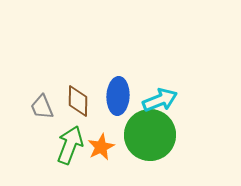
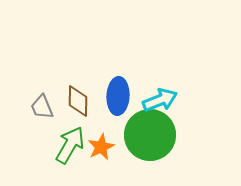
green arrow: rotated 9 degrees clockwise
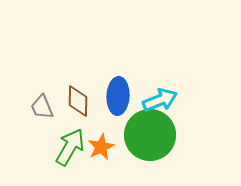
green arrow: moved 2 px down
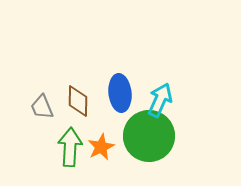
blue ellipse: moved 2 px right, 3 px up; rotated 9 degrees counterclockwise
cyan arrow: rotated 44 degrees counterclockwise
green circle: moved 1 px left, 1 px down
green arrow: rotated 27 degrees counterclockwise
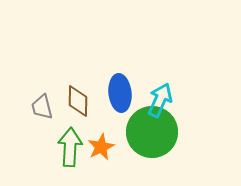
gray trapezoid: rotated 8 degrees clockwise
green circle: moved 3 px right, 4 px up
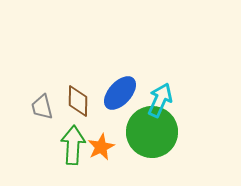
blue ellipse: rotated 48 degrees clockwise
green arrow: moved 3 px right, 2 px up
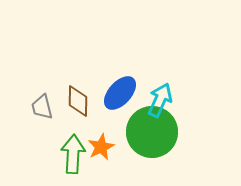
green arrow: moved 9 px down
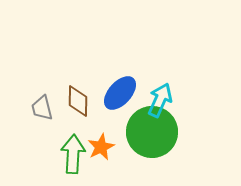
gray trapezoid: moved 1 px down
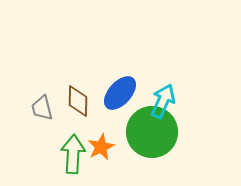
cyan arrow: moved 3 px right, 1 px down
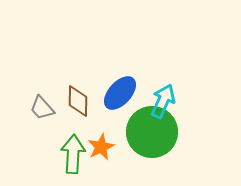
gray trapezoid: rotated 28 degrees counterclockwise
